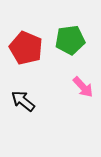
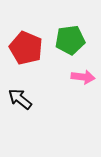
pink arrow: moved 10 px up; rotated 40 degrees counterclockwise
black arrow: moved 3 px left, 2 px up
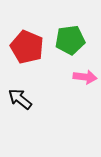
red pentagon: moved 1 px right, 1 px up
pink arrow: moved 2 px right
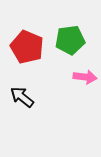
black arrow: moved 2 px right, 2 px up
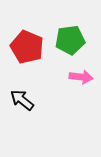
pink arrow: moved 4 px left
black arrow: moved 3 px down
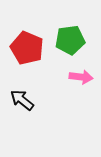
red pentagon: moved 1 px down
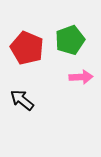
green pentagon: rotated 12 degrees counterclockwise
pink arrow: rotated 10 degrees counterclockwise
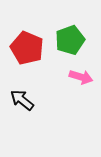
pink arrow: rotated 20 degrees clockwise
